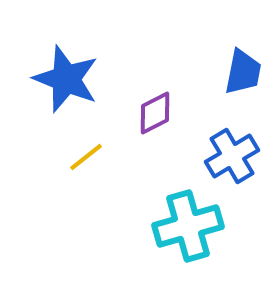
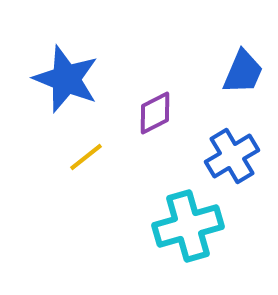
blue trapezoid: rotated 12 degrees clockwise
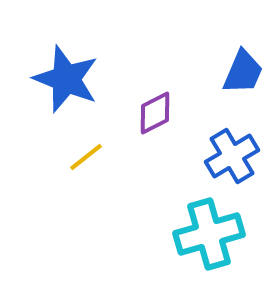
cyan cross: moved 21 px right, 8 px down
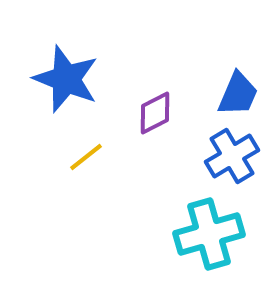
blue trapezoid: moved 5 px left, 22 px down
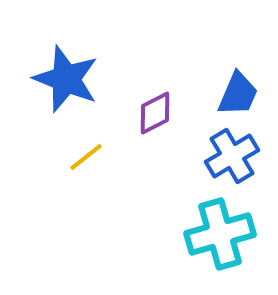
cyan cross: moved 11 px right
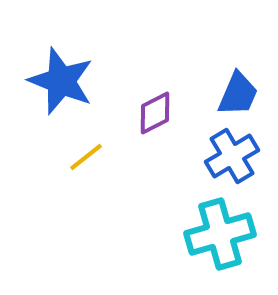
blue star: moved 5 px left, 2 px down
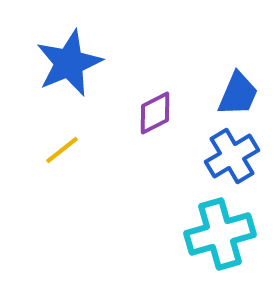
blue star: moved 8 px right, 18 px up; rotated 28 degrees clockwise
yellow line: moved 24 px left, 7 px up
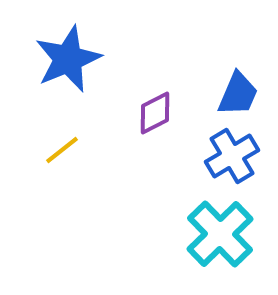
blue star: moved 1 px left, 4 px up
cyan cross: rotated 28 degrees counterclockwise
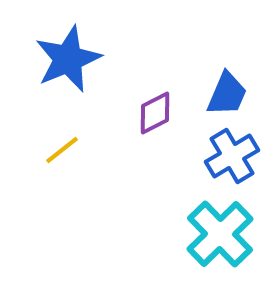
blue trapezoid: moved 11 px left
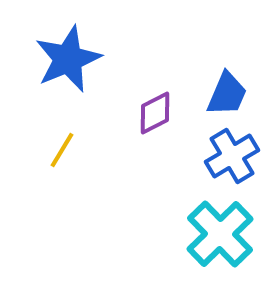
yellow line: rotated 21 degrees counterclockwise
